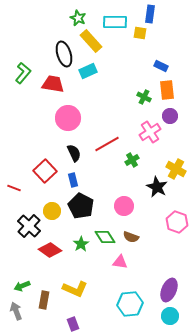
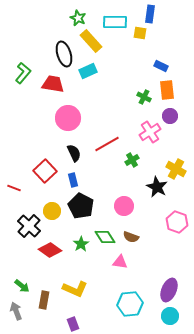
green arrow at (22, 286): rotated 119 degrees counterclockwise
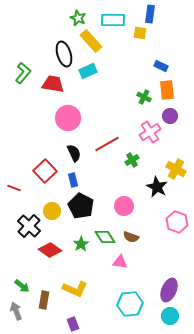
cyan rectangle at (115, 22): moved 2 px left, 2 px up
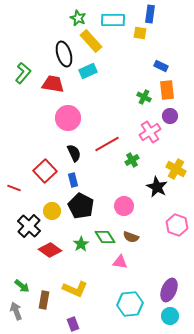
pink hexagon at (177, 222): moved 3 px down
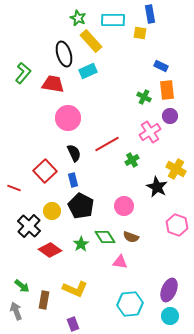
blue rectangle at (150, 14): rotated 18 degrees counterclockwise
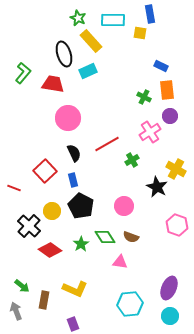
purple ellipse at (169, 290): moved 2 px up
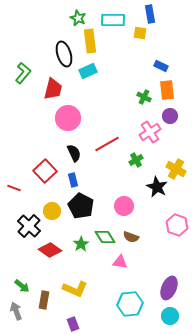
yellow rectangle at (91, 41): moved 1 px left; rotated 35 degrees clockwise
red trapezoid at (53, 84): moved 5 px down; rotated 95 degrees clockwise
green cross at (132, 160): moved 4 px right
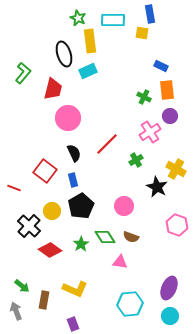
yellow square at (140, 33): moved 2 px right
red line at (107, 144): rotated 15 degrees counterclockwise
red square at (45, 171): rotated 10 degrees counterclockwise
black pentagon at (81, 206): rotated 15 degrees clockwise
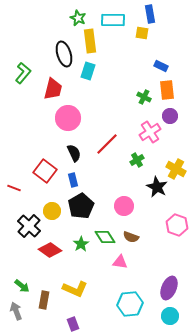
cyan rectangle at (88, 71): rotated 48 degrees counterclockwise
green cross at (136, 160): moved 1 px right
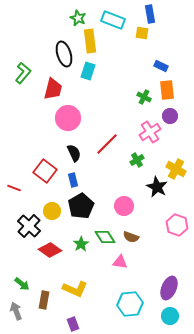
cyan rectangle at (113, 20): rotated 20 degrees clockwise
green arrow at (22, 286): moved 2 px up
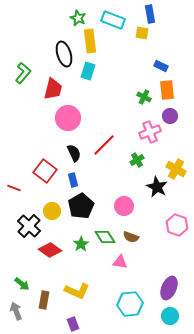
pink cross at (150, 132): rotated 10 degrees clockwise
red line at (107, 144): moved 3 px left, 1 px down
yellow L-shape at (75, 289): moved 2 px right, 2 px down
